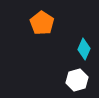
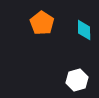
cyan diamond: moved 19 px up; rotated 25 degrees counterclockwise
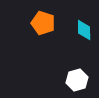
orange pentagon: moved 1 px right; rotated 15 degrees counterclockwise
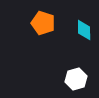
white hexagon: moved 1 px left, 1 px up
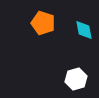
cyan diamond: rotated 10 degrees counterclockwise
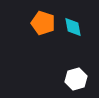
cyan diamond: moved 11 px left, 3 px up
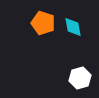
white hexagon: moved 4 px right, 1 px up
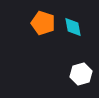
white hexagon: moved 1 px right, 4 px up
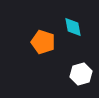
orange pentagon: moved 19 px down
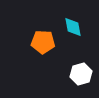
orange pentagon: rotated 15 degrees counterclockwise
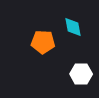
white hexagon: rotated 15 degrees clockwise
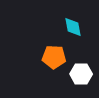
orange pentagon: moved 11 px right, 15 px down
